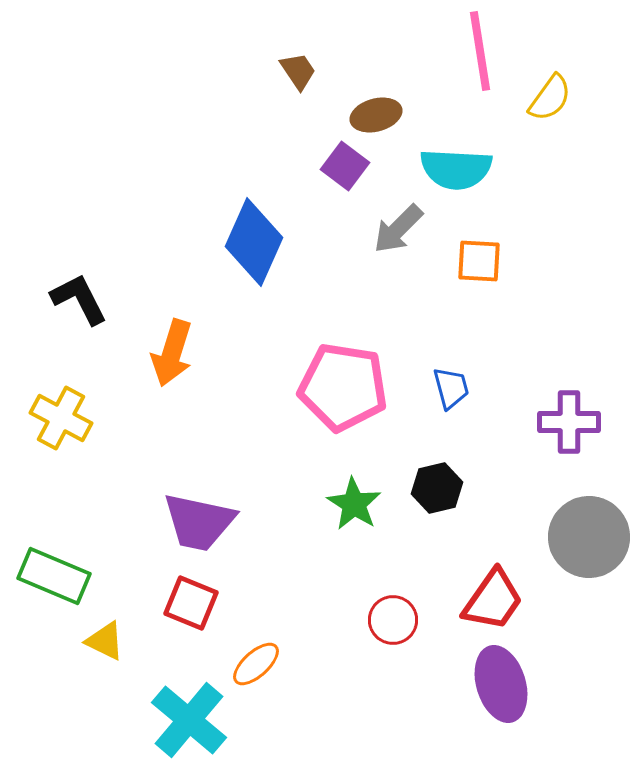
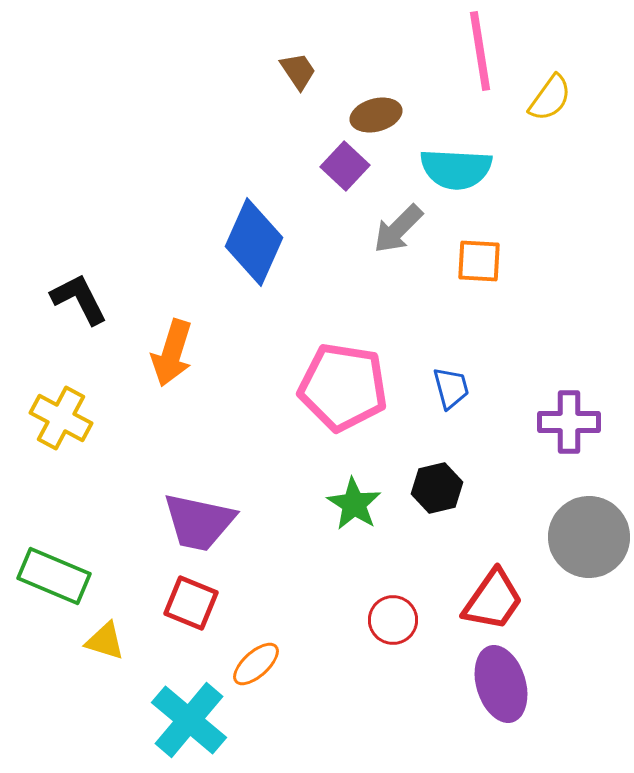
purple square: rotated 6 degrees clockwise
yellow triangle: rotated 9 degrees counterclockwise
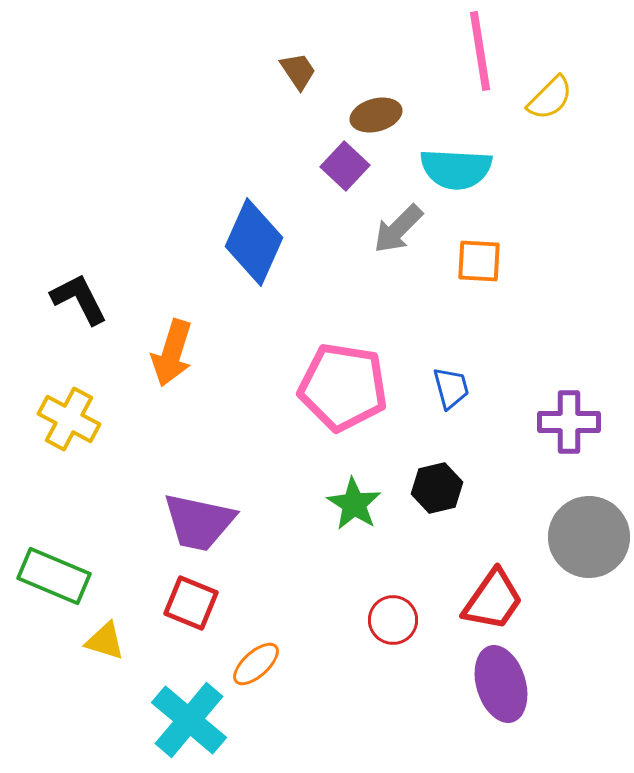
yellow semicircle: rotated 9 degrees clockwise
yellow cross: moved 8 px right, 1 px down
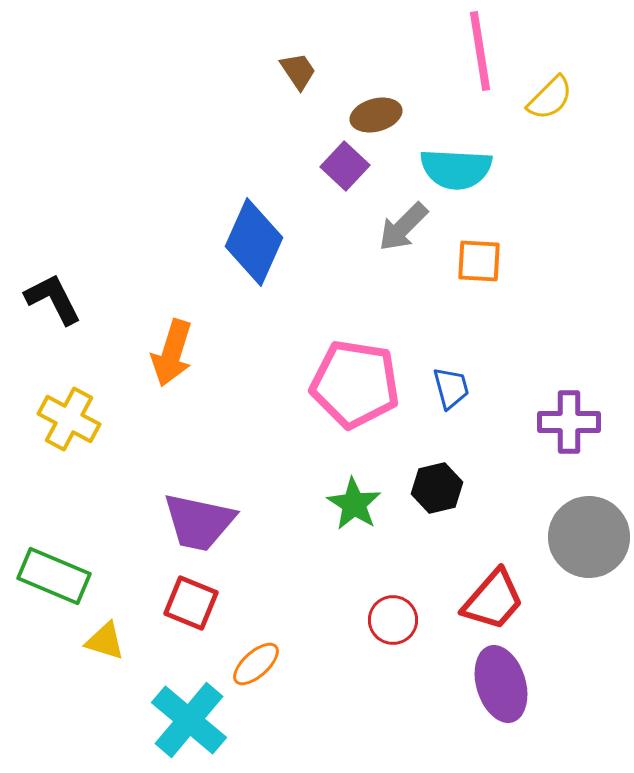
gray arrow: moved 5 px right, 2 px up
black L-shape: moved 26 px left
pink pentagon: moved 12 px right, 3 px up
red trapezoid: rotated 6 degrees clockwise
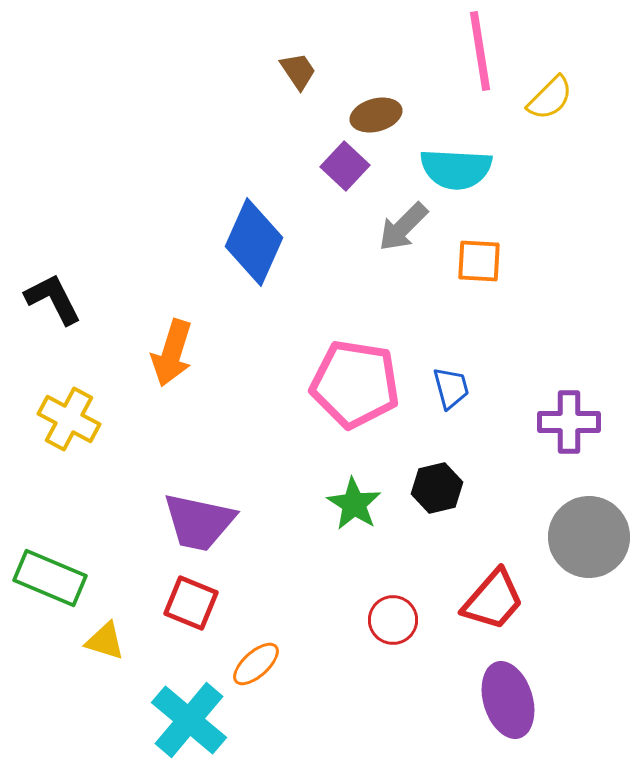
green rectangle: moved 4 px left, 2 px down
purple ellipse: moved 7 px right, 16 px down
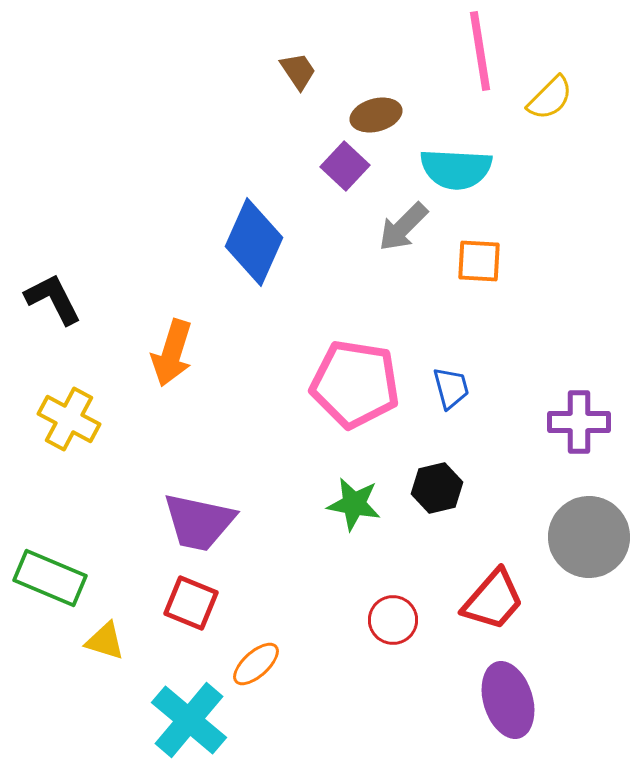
purple cross: moved 10 px right
green star: rotated 22 degrees counterclockwise
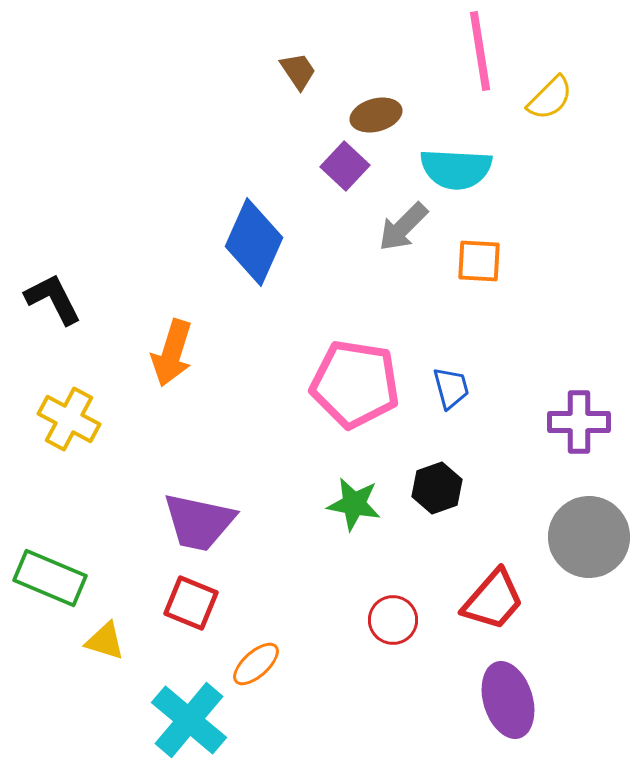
black hexagon: rotated 6 degrees counterclockwise
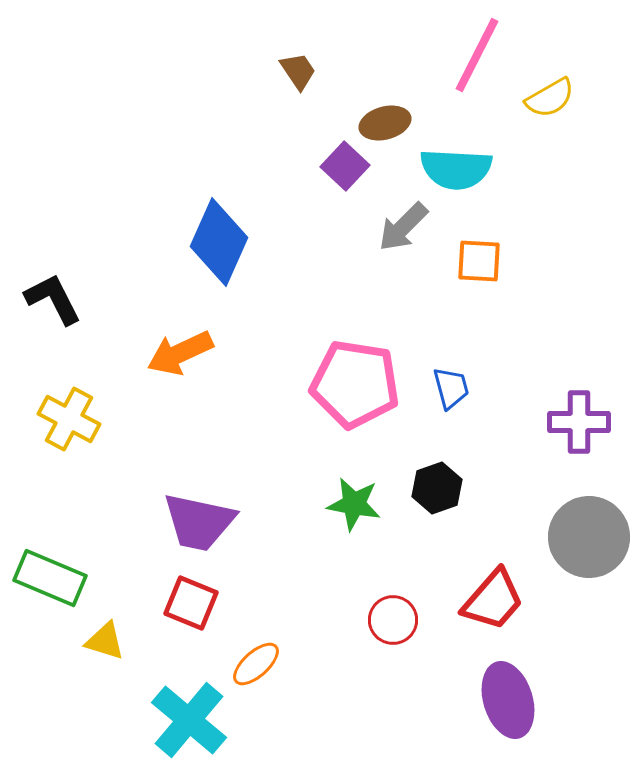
pink line: moved 3 px left, 4 px down; rotated 36 degrees clockwise
yellow semicircle: rotated 15 degrees clockwise
brown ellipse: moved 9 px right, 8 px down
blue diamond: moved 35 px left
orange arrow: moved 8 px right; rotated 48 degrees clockwise
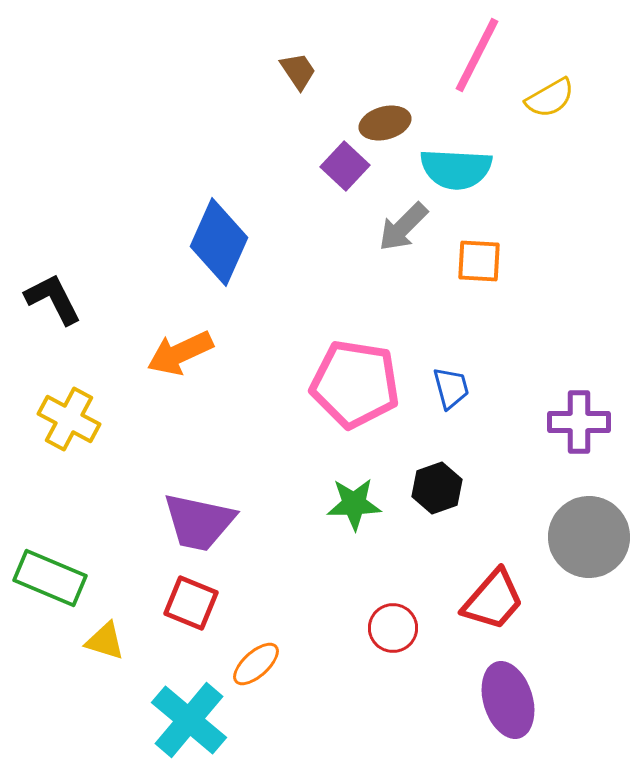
green star: rotated 12 degrees counterclockwise
red circle: moved 8 px down
